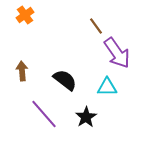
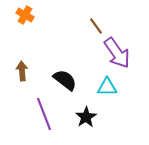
orange cross: rotated 24 degrees counterclockwise
purple line: rotated 20 degrees clockwise
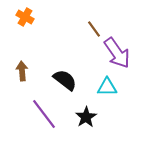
orange cross: moved 2 px down
brown line: moved 2 px left, 3 px down
purple line: rotated 16 degrees counterclockwise
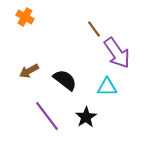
brown arrow: moved 7 px right; rotated 114 degrees counterclockwise
purple line: moved 3 px right, 2 px down
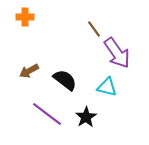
orange cross: rotated 30 degrees counterclockwise
cyan triangle: rotated 15 degrees clockwise
purple line: moved 2 px up; rotated 16 degrees counterclockwise
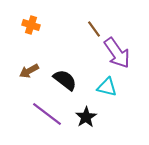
orange cross: moved 6 px right, 8 px down; rotated 18 degrees clockwise
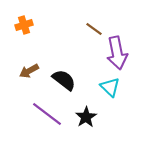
orange cross: moved 7 px left; rotated 36 degrees counterclockwise
brown line: rotated 18 degrees counterclockwise
purple arrow: rotated 24 degrees clockwise
black semicircle: moved 1 px left
cyan triangle: moved 3 px right; rotated 30 degrees clockwise
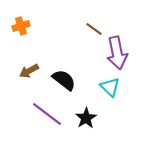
orange cross: moved 3 px left, 1 px down
black star: moved 1 px down
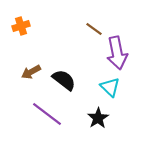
brown arrow: moved 2 px right, 1 px down
black star: moved 12 px right
